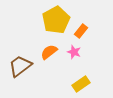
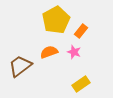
orange semicircle: rotated 18 degrees clockwise
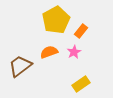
pink star: rotated 24 degrees clockwise
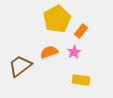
yellow pentagon: moved 1 px right, 1 px up
yellow rectangle: moved 4 px up; rotated 42 degrees clockwise
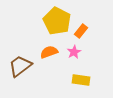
yellow pentagon: moved 2 px down; rotated 16 degrees counterclockwise
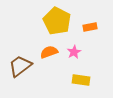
orange rectangle: moved 9 px right, 4 px up; rotated 40 degrees clockwise
